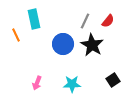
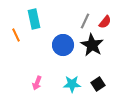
red semicircle: moved 3 px left, 1 px down
blue circle: moved 1 px down
black square: moved 15 px left, 4 px down
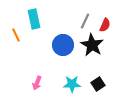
red semicircle: moved 3 px down; rotated 16 degrees counterclockwise
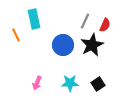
black star: rotated 15 degrees clockwise
cyan star: moved 2 px left, 1 px up
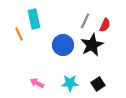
orange line: moved 3 px right, 1 px up
pink arrow: rotated 96 degrees clockwise
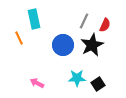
gray line: moved 1 px left
orange line: moved 4 px down
cyan star: moved 7 px right, 5 px up
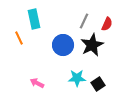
red semicircle: moved 2 px right, 1 px up
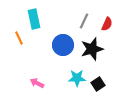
black star: moved 4 px down; rotated 10 degrees clockwise
